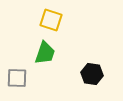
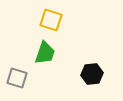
black hexagon: rotated 15 degrees counterclockwise
gray square: rotated 15 degrees clockwise
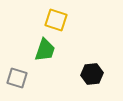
yellow square: moved 5 px right
green trapezoid: moved 3 px up
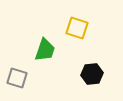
yellow square: moved 21 px right, 8 px down
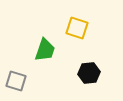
black hexagon: moved 3 px left, 1 px up
gray square: moved 1 px left, 3 px down
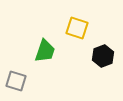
green trapezoid: moved 1 px down
black hexagon: moved 14 px right, 17 px up; rotated 15 degrees counterclockwise
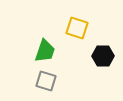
black hexagon: rotated 20 degrees clockwise
gray square: moved 30 px right
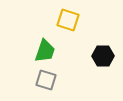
yellow square: moved 9 px left, 8 px up
gray square: moved 1 px up
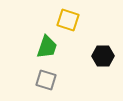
green trapezoid: moved 2 px right, 4 px up
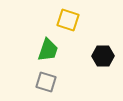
green trapezoid: moved 1 px right, 3 px down
gray square: moved 2 px down
